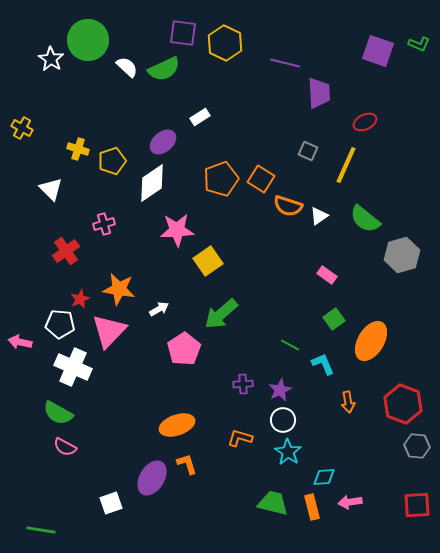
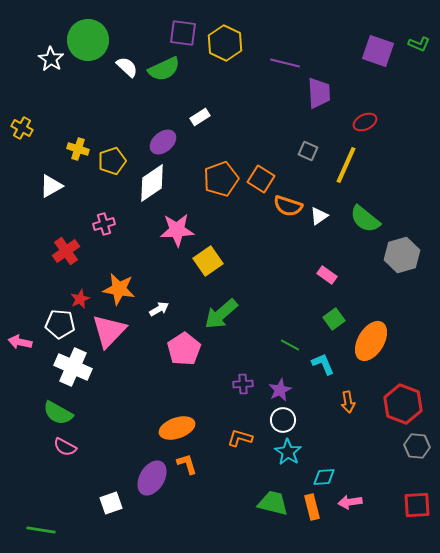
white triangle at (51, 189): moved 3 px up; rotated 45 degrees clockwise
orange ellipse at (177, 425): moved 3 px down
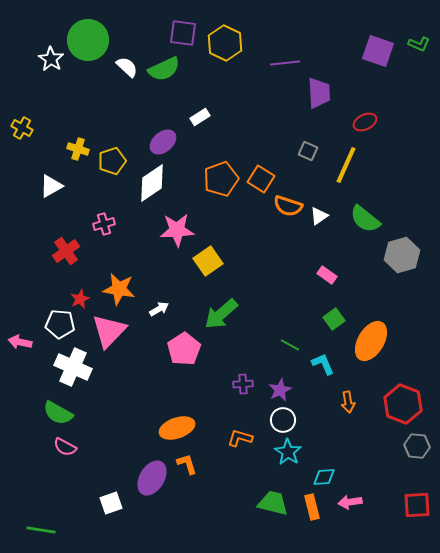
purple line at (285, 63): rotated 20 degrees counterclockwise
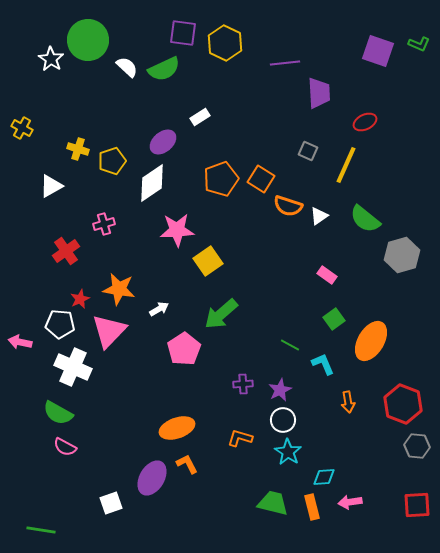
orange L-shape at (187, 464): rotated 10 degrees counterclockwise
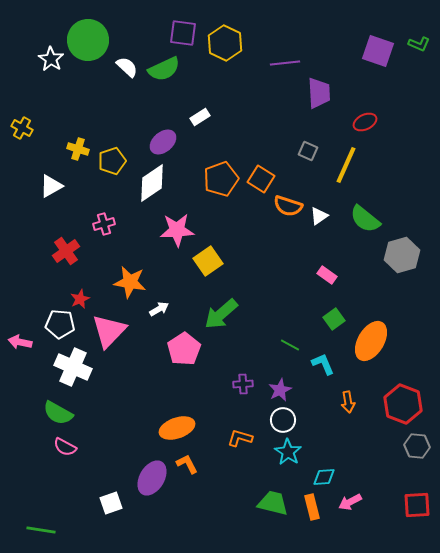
orange star at (119, 289): moved 11 px right, 7 px up
pink arrow at (350, 502): rotated 20 degrees counterclockwise
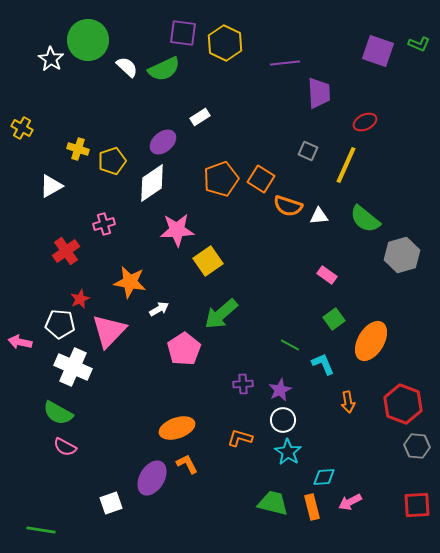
white triangle at (319, 216): rotated 30 degrees clockwise
